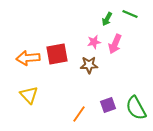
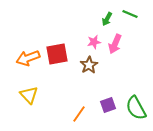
orange arrow: rotated 15 degrees counterclockwise
brown star: rotated 30 degrees counterclockwise
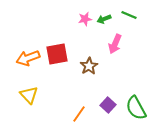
green line: moved 1 px left, 1 px down
green arrow: moved 3 px left; rotated 40 degrees clockwise
pink star: moved 9 px left, 23 px up
brown star: moved 1 px down
purple square: rotated 28 degrees counterclockwise
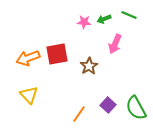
pink star: moved 1 px left, 3 px down; rotated 16 degrees clockwise
